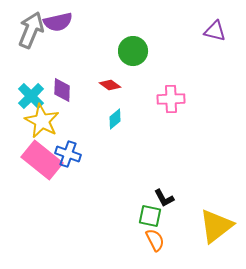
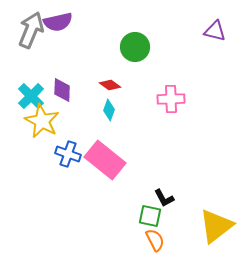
green circle: moved 2 px right, 4 px up
cyan diamond: moved 6 px left, 9 px up; rotated 30 degrees counterclockwise
pink rectangle: moved 63 px right
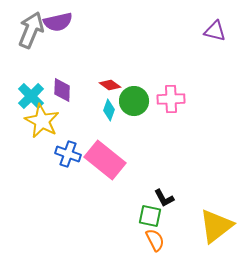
green circle: moved 1 px left, 54 px down
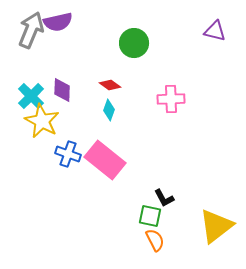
green circle: moved 58 px up
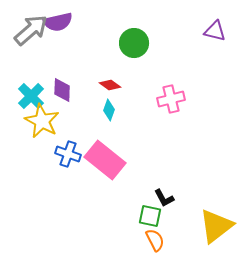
gray arrow: rotated 27 degrees clockwise
pink cross: rotated 12 degrees counterclockwise
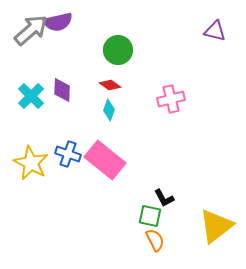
green circle: moved 16 px left, 7 px down
yellow star: moved 11 px left, 42 px down
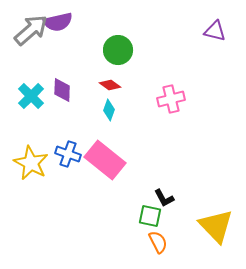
yellow triangle: rotated 36 degrees counterclockwise
orange semicircle: moved 3 px right, 2 px down
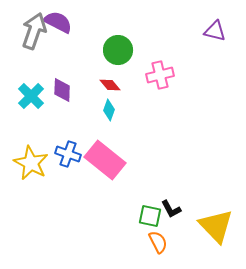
purple semicircle: rotated 140 degrees counterclockwise
gray arrow: moved 3 px right, 1 px down; rotated 30 degrees counterclockwise
red diamond: rotated 15 degrees clockwise
pink cross: moved 11 px left, 24 px up
black L-shape: moved 7 px right, 11 px down
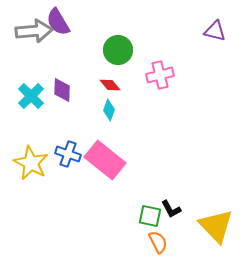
purple semicircle: rotated 148 degrees counterclockwise
gray arrow: rotated 66 degrees clockwise
